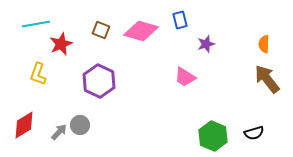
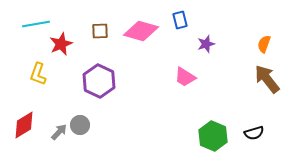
brown square: moved 1 px left, 1 px down; rotated 24 degrees counterclockwise
orange semicircle: rotated 18 degrees clockwise
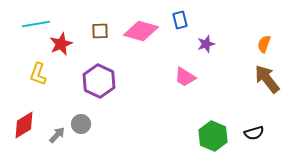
gray circle: moved 1 px right, 1 px up
gray arrow: moved 2 px left, 3 px down
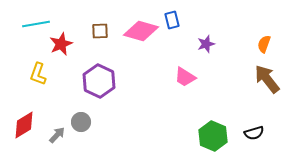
blue rectangle: moved 8 px left
gray circle: moved 2 px up
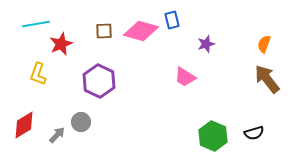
brown square: moved 4 px right
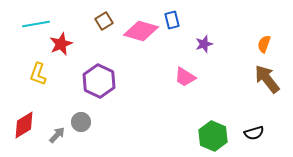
brown square: moved 10 px up; rotated 30 degrees counterclockwise
purple star: moved 2 px left
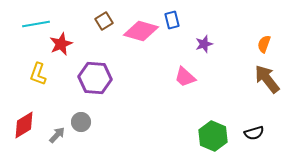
pink trapezoid: rotated 10 degrees clockwise
purple hexagon: moved 4 px left, 3 px up; rotated 20 degrees counterclockwise
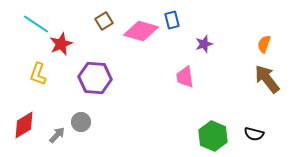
cyan line: rotated 44 degrees clockwise
pink trapezoid: rotated 40 degrees clockwise
black semicircle: moved 1 px down; rotated 30 degrees clockwise
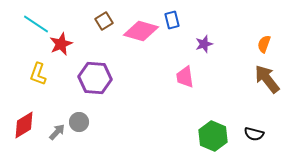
gray circle: moved 2 px left
gray arrow: moved 3 px up
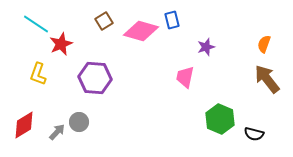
purple star: moved 2 px right, 3 px down
pink trapezoid: rotated 20 degrees clockwise
green hexagon: moved 7 px right, 17 px up
